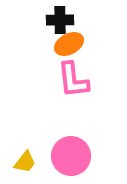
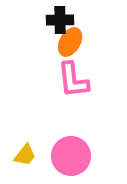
orange ellipse: moved 1 px right, 2 px up; rotated 32 degrees counterclockwise
yellow trapezoid: moved 7 px up
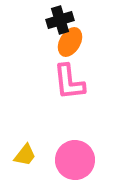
black cross: rotated 16 degrees counterclockwise
pink L-shape: moved 4 px left, 2 px down
pink circle: moved 4 px right, 4 px down
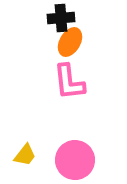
black cross: moved 1 px right, 2 px up; rotated 12 degrees clockwise
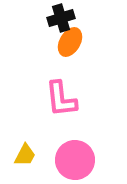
black cross: rotated 12 degrees counterclockwise
pink L-shape: moved 8 px left, 17 px down
yellow trapezoid: rotated 10 degrees counterclockwise
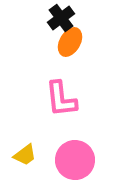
black cross: rotated 20 degrees counterclockwise
yellow trapezoid: rotated 25 degrees clockwise
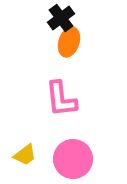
orange ellipse: moved 1 px left; rotated 12 degrees counterclockwise
pink circle: moved 2 px left, 1 px up
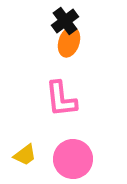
black cross: moved 4 px right, 3 px down
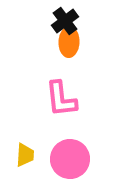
orange ellipse: rotated 16 degrees counterclockwise
yellow trapezoid: rotated 50 degrees counterclockwise
pink circle: moved 3 px left
